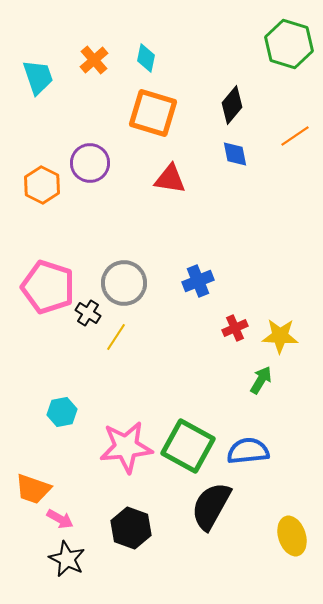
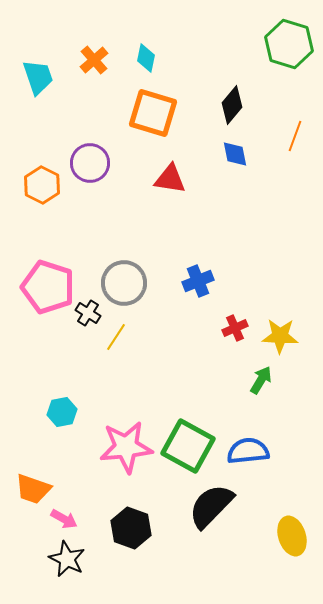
orange line: rotated 36 degrees counterclockwise
black semicircle: rotated 15 degrees clockwise
pink arrow: moved 4 px right
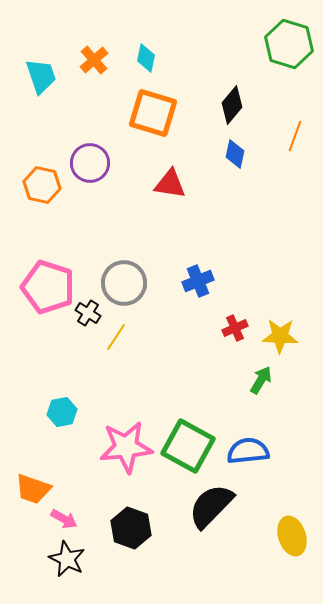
cyan trapezoid: moved 3 px right, 1 px up
blue diamond: rotated 24 degrees clockwise
red triangle: moved 5 px down
orange hexagon: rotated 15 degrees counterclockwise
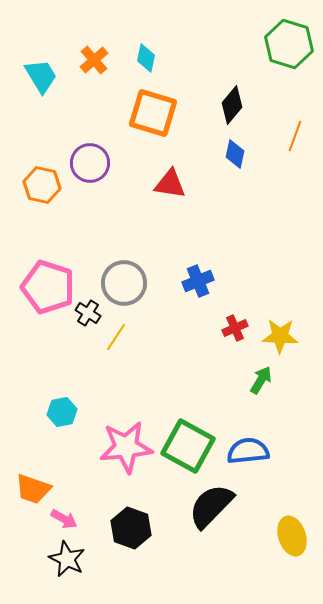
cyan trapezoid: rotated 12 degrees counterclockwise
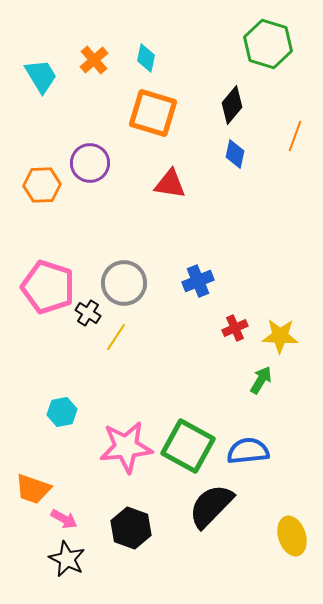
green hexagon: moved 21 px left
orange hexagon: rotated 15 degrees counterclockwise
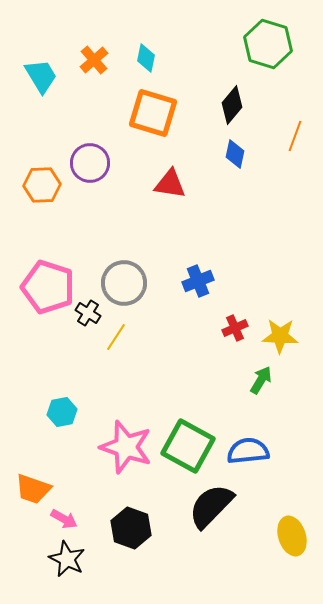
pink star: rotated 24 degrees clockwise
